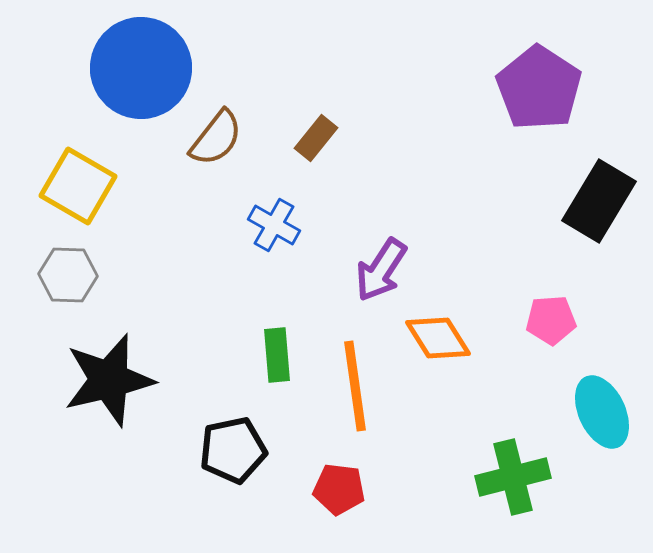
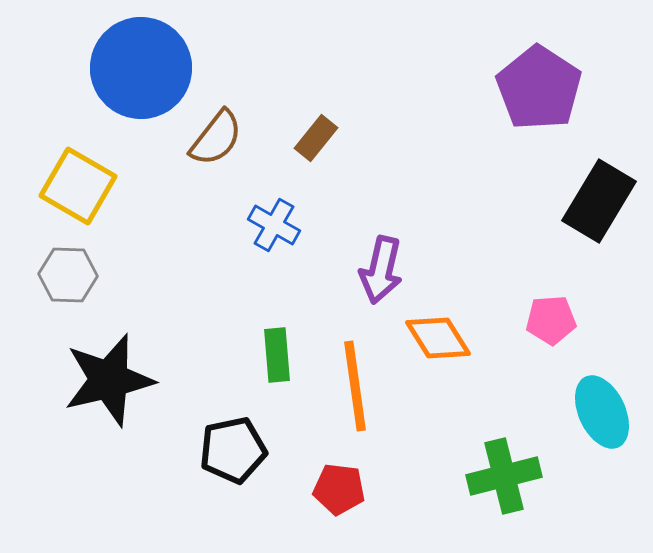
purple arrow: rotated 20 degrees counterclockwise
green cross: moved 9 px left, 1 px up
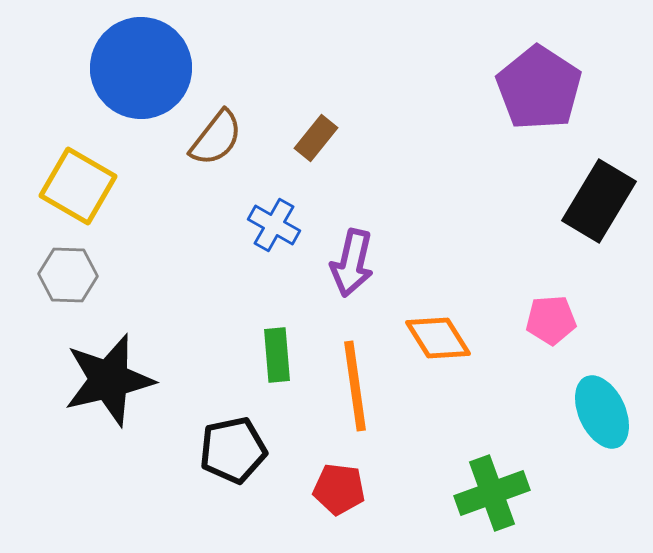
purple arrow: moved 29 px left, 7 px up
green cross: moved 12 px left, 17 px down; rotated 6 degrees counterclockwise
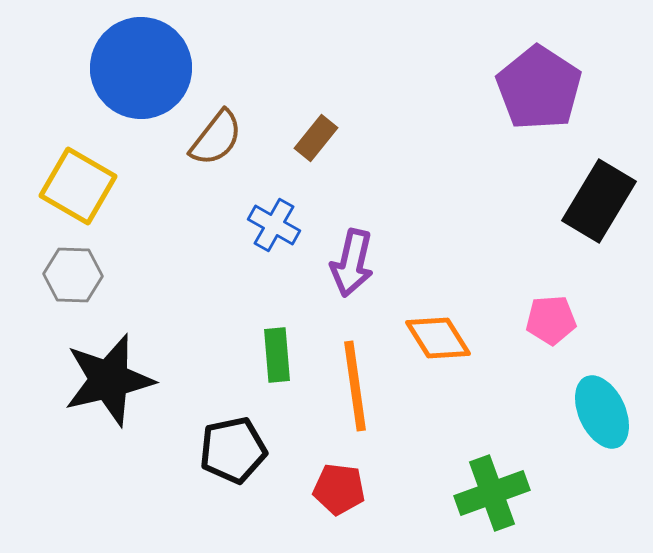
gray hexagon: moved 5 px right
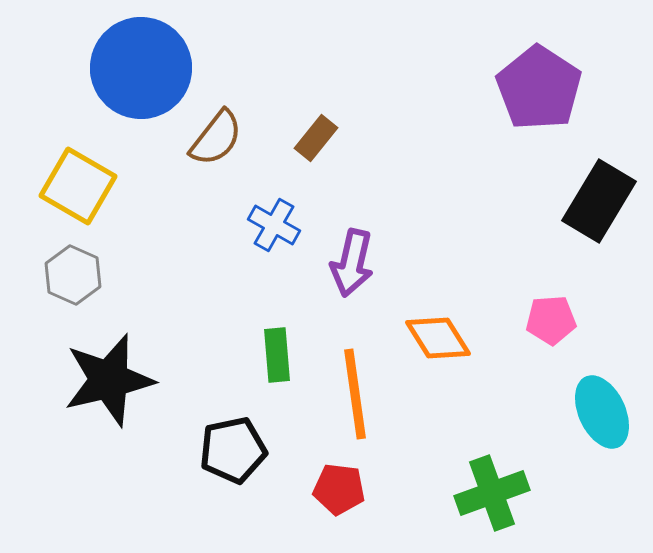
gray hexagon: rotated 22 degrees clockwise
orange line: moved 8 px down
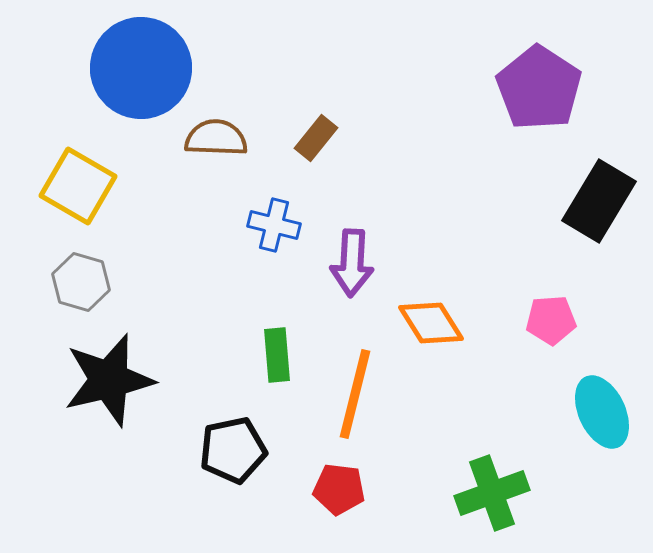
brown semicircle: rotated 126 degrees counterclockwise
blue cross: rotated 15 degrees counterclockwise
purple arrow: rotated 10 degrees counterclockwise
gray hexagon: moved 8 px right, 7 px down; rotated 8 degrees counterclockwise
orange diamond: moved 7 px left, 15 px up
orange line: rotated 22 degrees clockwise
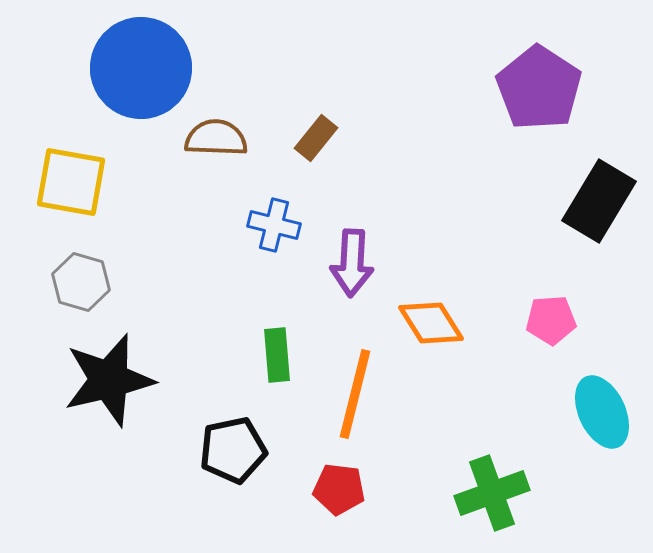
yellow square: moved 7 px left, 4 px up; rotated 20 degrees counterclockwise
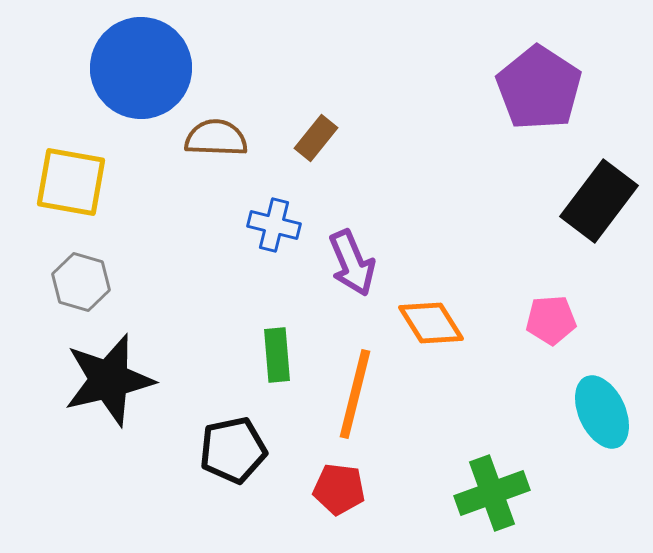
black rectangle: rotated 6 degrees clockwise
purple arrow: rotated 26 degrees counterclockwise
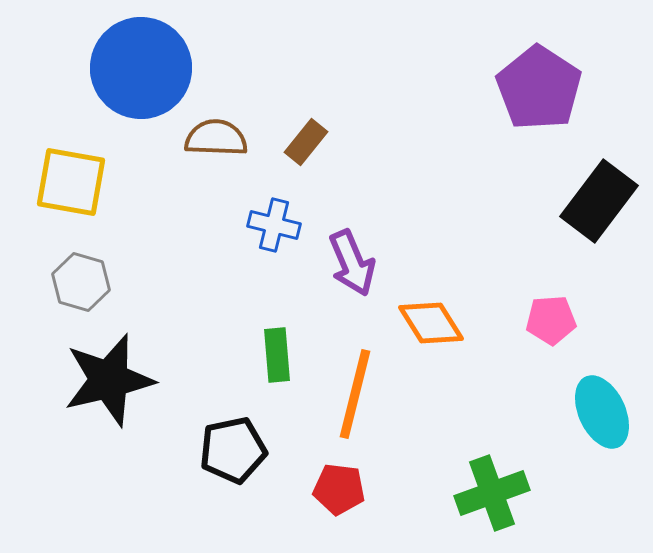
brown rectangle: moved 10 px left, 4 px down
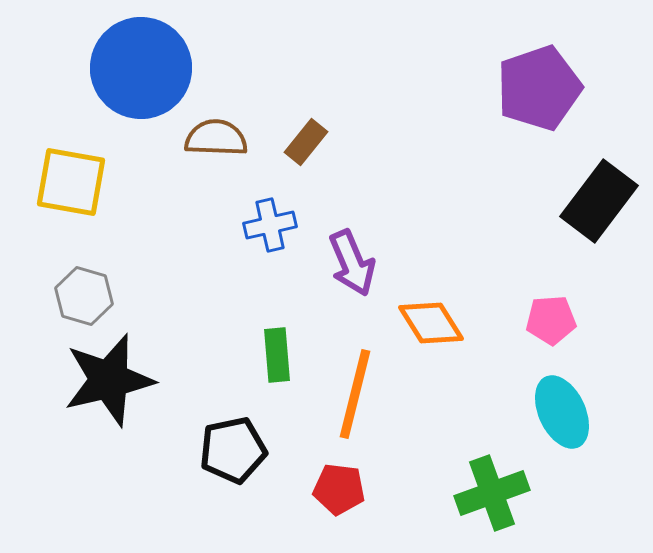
purple pentagon: rotated 20 degrees clockwise
blue cross: moved 4 px left; rotated 27 degrees counterclockwise
gray hexagon: moved 3 px right, 14 px down
cyan ellipse: moved 40 px left
